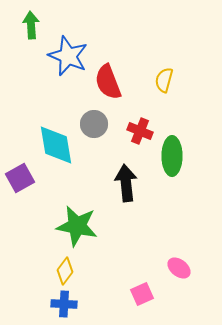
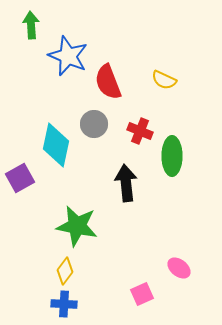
yellow semicircle: rotated 80 degrees counterclockwise
cyan diamond: rotated 21 degrees clockwise
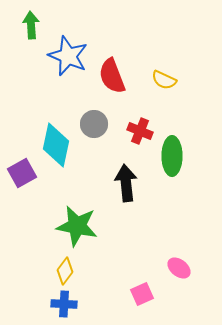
red semicircle: moved 4 px right, 6 px up
purple square: moved 2 px right, 5 px up
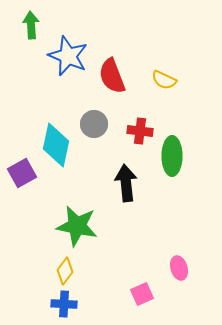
red cross: rotated 15 degrees counterclockwise
pink ellipse: rotated 35 degrees clockwise
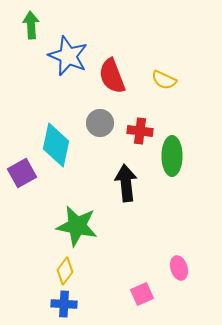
gray circle: moved 6 px right, 1 px up
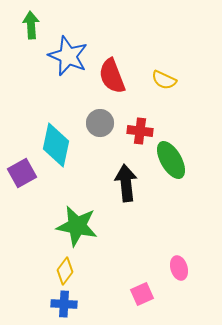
green ellipse: moved 1 px left, 4 px down; rotated 30 degrees counterclockwise
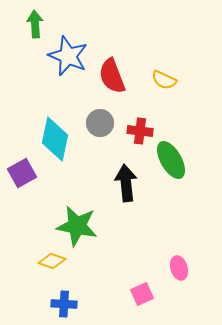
green arrow: moved 4 px right, 1 px up
cyan diamond: moved 1 px left, 6 px up
yellow diamond: moved 13 px left, 10 px up; rotated 72 degrees clockwise
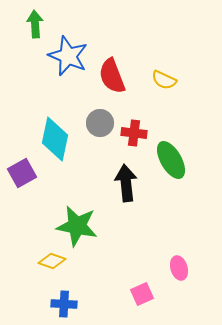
red cross: moved 6 px left, 2 px down
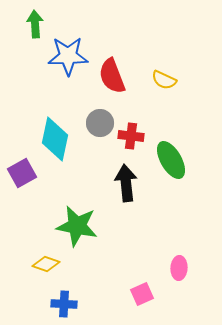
blue star: rotated 24 degrees counterclockwise
red cross: moved 3 px left, 3 px down
yellow diamond: moved 6 px left, 3 px down
pink ellipse: rotated 20 degrees clockwise
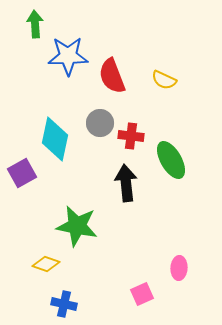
blue cross: rotated 10 degrees clockwise
